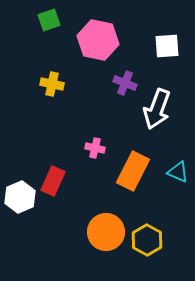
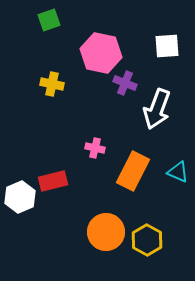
pink hexagon: moved 3 px right, 13 px down
red rectangle: rotated 52 degrees clockwise
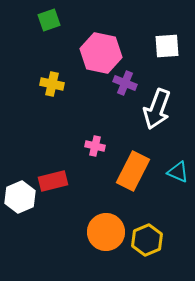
pink cross: moved 2 px up
yellow hexagon: rotated 8 degrees clockwise
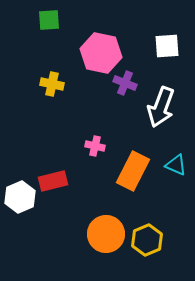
green square: rotated 15 degrees clockwise
white arrow: moved 4 px right, 2 px up
cyan triangle: moved 2 px left, 7 px up
orange circle: moved 2 px down
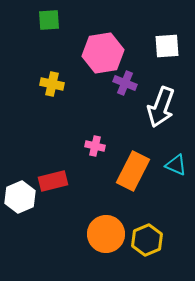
pink hexagon: moved 2 px right; rotated 21 degrees counterclockwise
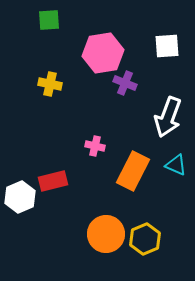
yellow cross: moved 2 px left
white arrow: moved 7 px right, 10 px down
yellow hexagon: moved 2 px left, 1 px up
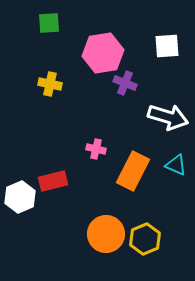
green square: moved 3 px down
white arrow: rotated 93 degrees counterclockwise
pink cross: moved 1 px right, 3 px down
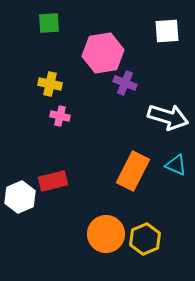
white square: moved 15 px up
pink cross: moved 36 px left, 33 px up
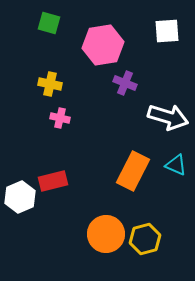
green square: rotated 20 degrees clockwise
pink hexagon: moved 8 px up
pink cross: moved 2 px down
yellow hexagon: rotated 8 degrees clockwise
